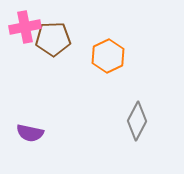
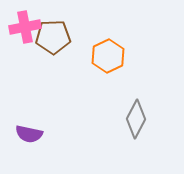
brown pentagon: moved 2 px up
gray diamond: moved 1 px left, 2 px up
purple semicircle: moved 1 px left, 1 px down
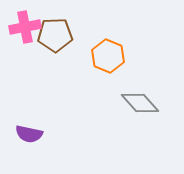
brown pentagon: moved 2 px right, 2 px up
orange hexagon: rotated 12 degrees counterclockwise
gray diamond: moved 4 px right, 16 px up; rotated 69 degrees counterclockwise
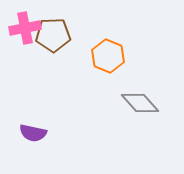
pink cross: moved 1 px down
brown pentagon: moved 2 px left
purple semicircle: moved 4 px right, 1 px up
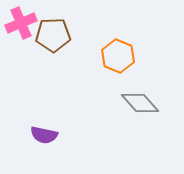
pink cross: moved 4 px left, 5 px up; rotated 12 degrees counterclockwise
orange hexagon: moved 10 px right
purple semicircle: moved 11 px right, 2 px down
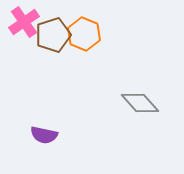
pink cross: moved 3 px right, 1 px up; rotated 12 degrees counterclockwise
brown pentagon: rotated 16 degrees counterclockwise
orange hexagon: moved 34 px left, 22 px up
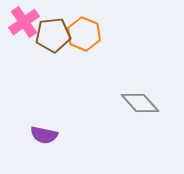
brown pentagon: rotated 12 degrees clockwise
